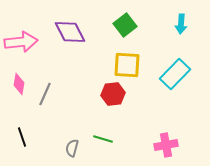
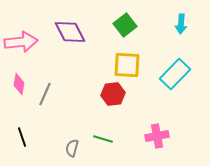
pink cross: moved 9 px left, 9 px up
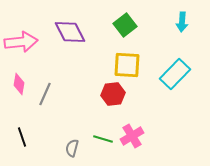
cyan arrow: moved 1 px right, 2 px up
pink cross: moved 25 px left; rotated 20 degrees counterclockwise
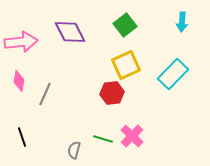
yellow square: moved 1 px left; rotated 28 degrees counterclockwise
cyan rectangle: moved 2 px left
pink diamond: moved 3 px up
red hexagon: moved 1 px left, 1 px up
pink cross: rotated 15 degrees counterclockwise
gray semicircle: moved 2 px right, 2 px down
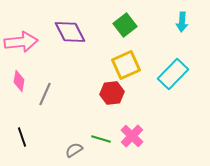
green line: moved 2 px left
gray semicircle: rotated 42 degrees clockwise
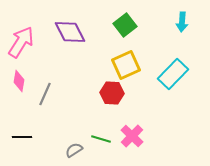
pink arrow: rotated 52 degrees counterclockwise
red hexagon: rotated 10 degrees clockwise
black line: rotated 72 degrees counterclockwise
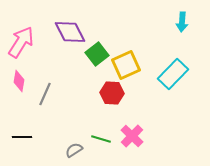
green square: moved 28 px left, 29 px down
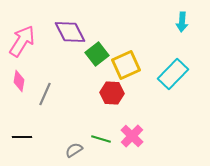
pink arrow: moved 1 px right, 1 px up
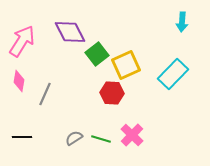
pink cross: moved 1 px up
gray semicircle: moved 12 px up
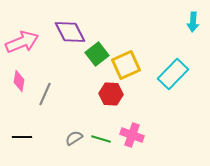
cyan arrow: moved 11 px right
pink arrow: moved 1 px down; rotated 36 degrees clockwise
red hexagon: moved 1 px left, 1 px down
pink cross: rotated 25 degrees counterclockwise
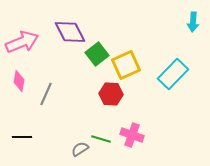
gray line: moved 1 px right
gray semicircle: moved 6 px right, 11 px down
